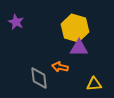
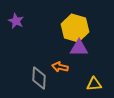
purple star: moved 1 px up
gray diamond: rotated 10 degrees clockwise
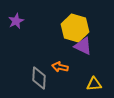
purple star: rotated 21 degrees clockwise
purple triangle: moved 4 px right, 2 px up; rotated 24 degrees clockwise
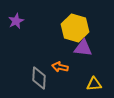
purple triangle: moved 2 px down; rotated 18 degrees counterclockwise
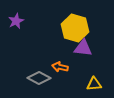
gray diamond: rotated 65 degrees counterclockwise
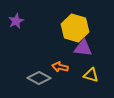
yellow triangle: moved 3 px left, 9 px up; rotated 21 degrees clockwise
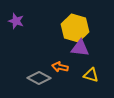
purple star: rotated 28 degrees counterclockwise
purple triangle: moved 3 px left
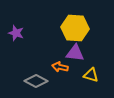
purple star: moved 12 px down
yellow hexagon: rotated 12 degrees counterclockwise
purple triangle: moved 5 px left, 5 px down
gray diamond: moved 3 px left, 3 px down
